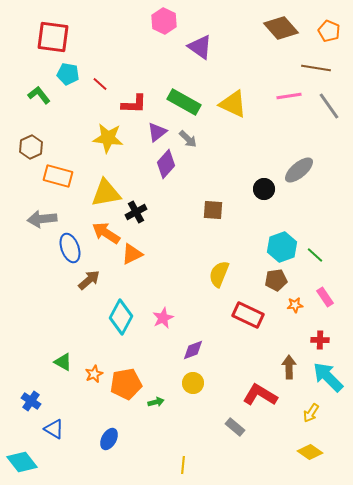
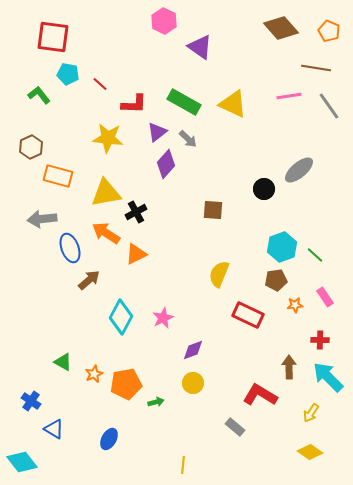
orange triangle at (132, 254): moved 4 px right
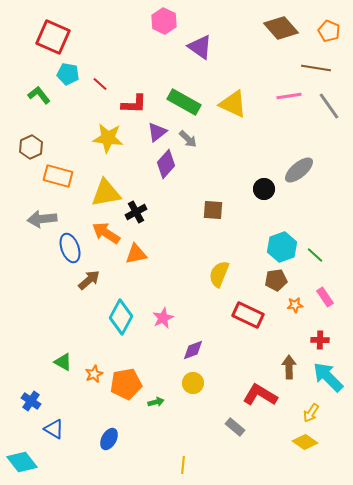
red square at (53, 37): rotated 16 degrees clockwise
orange triangle at (136, 254): rotated 15 degrees clockwise
yellow diamond at (310, 452): moved 5 px left, 10 px up
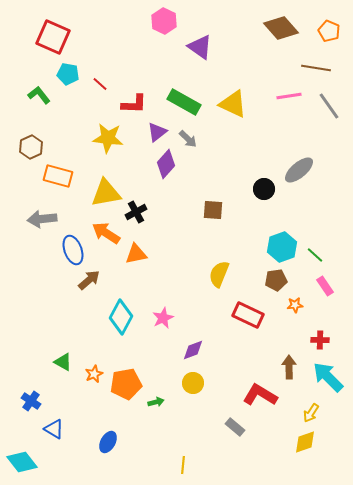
blue ellipse at (70, 248): moved 3 px right, 2 px down
pink rectangle at (325, 297): moved 11 px up
blue ellipse at (109, 439): moved 1 px left, 3 px down
yellow diamond at (305, 442): rotated 55 degrees counterclockwise
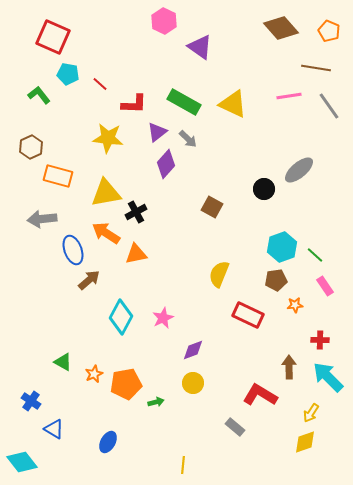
brown square at (213, 210): moved 1 px left, 3 px up; rotated 25 degrees clockwise
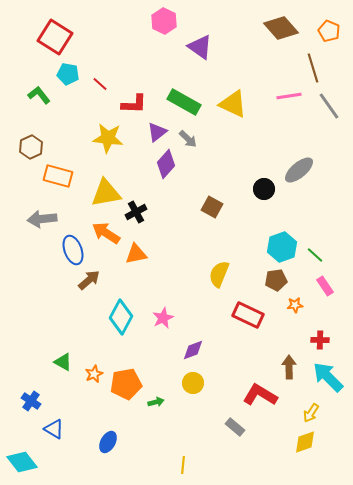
red square at (53, 37): moved 2 px right; rotated 8 degrees clockwise
brown line at (316, 68): moved 3 px left; rotated 64 degrees clockwise
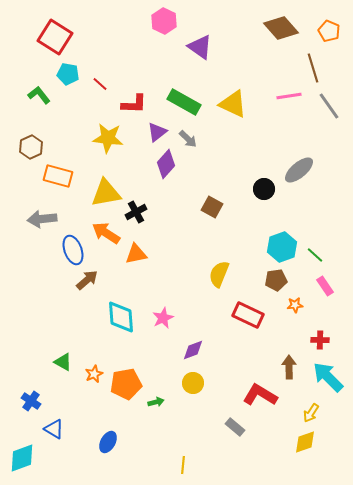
brown arrow at (89, 280): moved 2 px left
cyan diamond at (121, 317): rotated 32 degrees counterclockwise
cyan diamond at (22, 462): moved 4 px up; rotated 72 degrees counterclockwise
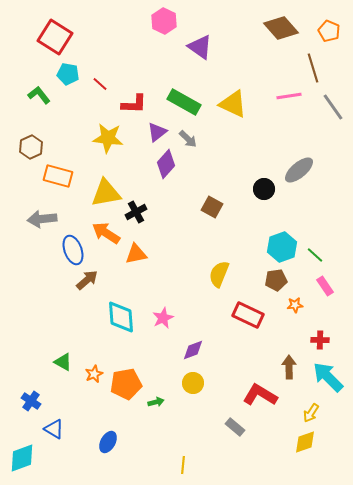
gray line at (329, 106): moved 4 px right, 1 px down
